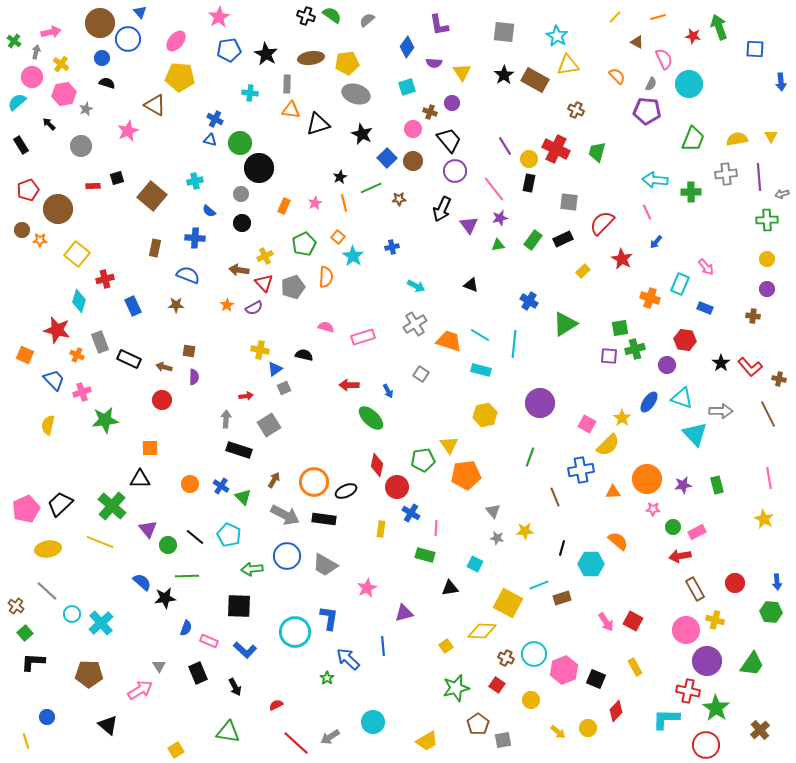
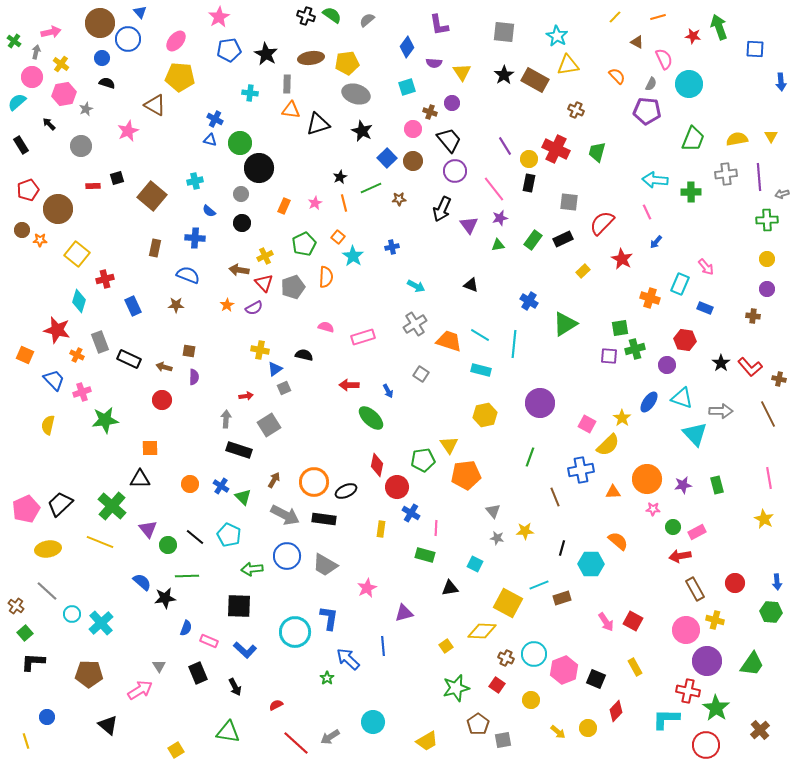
black star at (362, 134): moved 3 px up
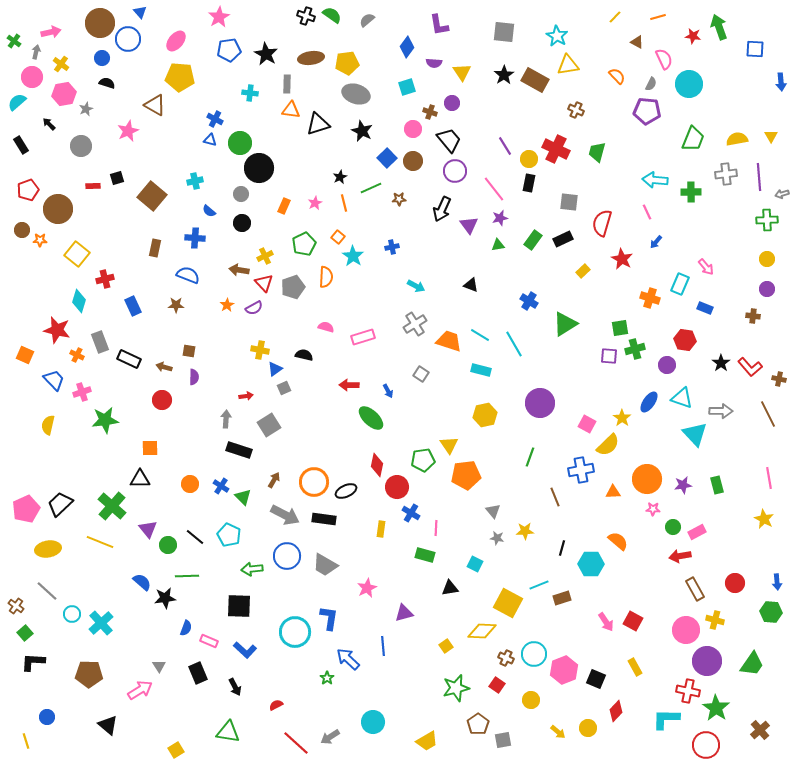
red semicircle at (602, 223): rotated 28 degrees counterclockwise
cyan line at (514, 344): rotated 36 degrees counterclockwise
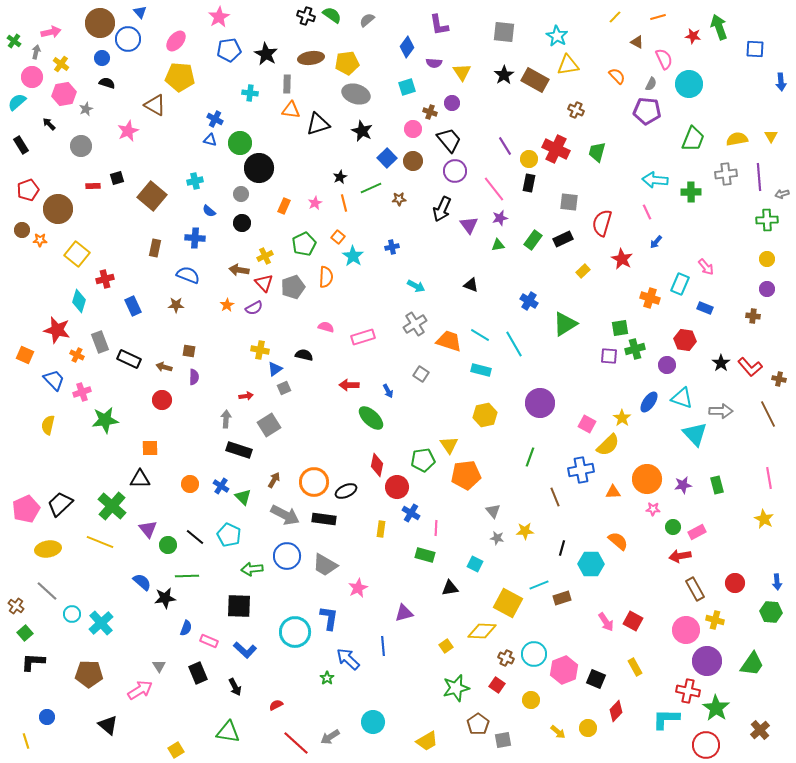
pink star at (367, 588): moved 9 px left
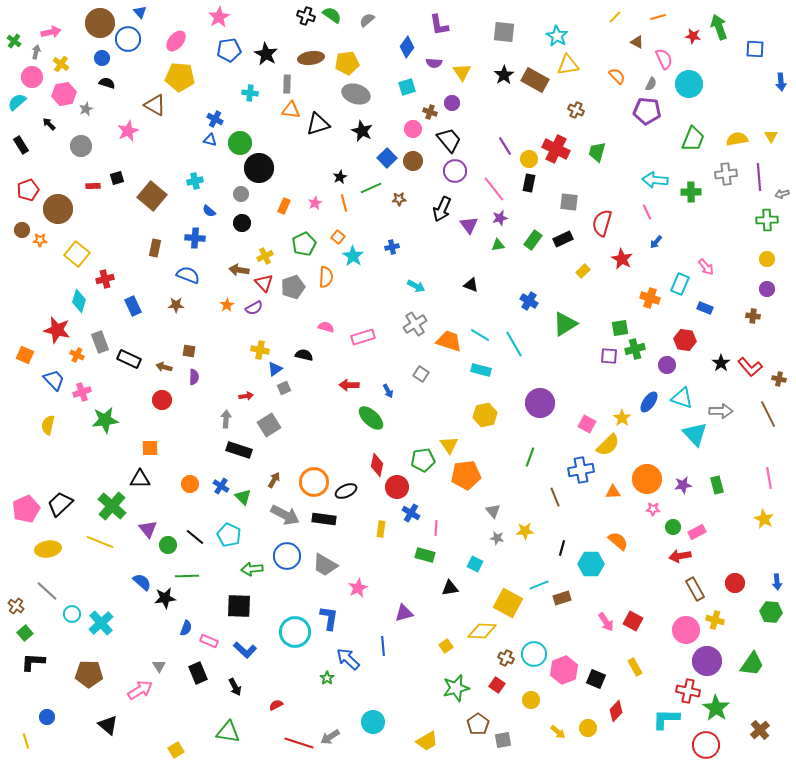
red line at (296, 743): moved 3 px right; rotated 24 degrees counterclockwise
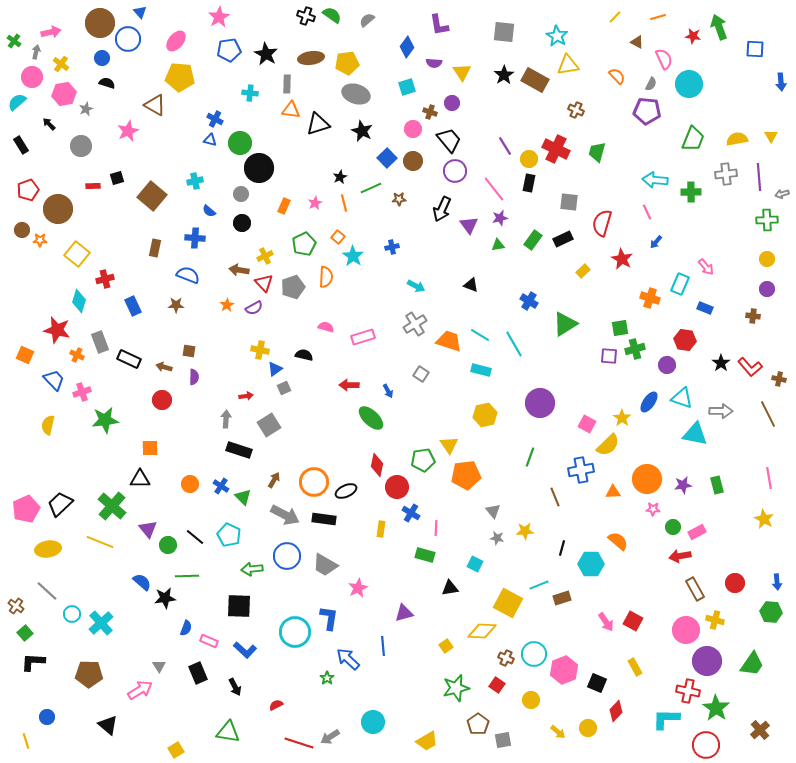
cyan triangle at (695, 434): rotated 36 degrees counterclockwise
black square at (596, 679): moved 1 px right, 4 px down
